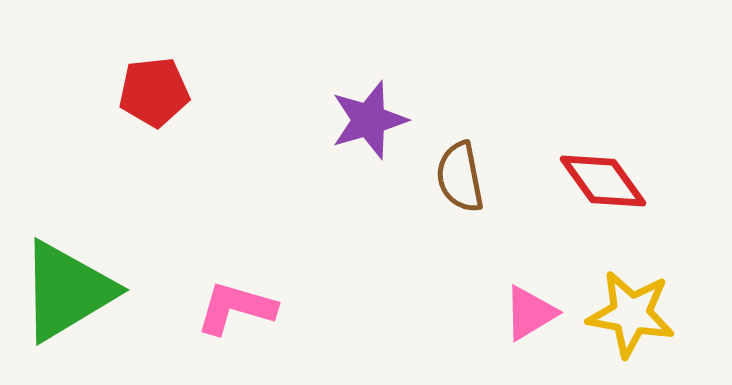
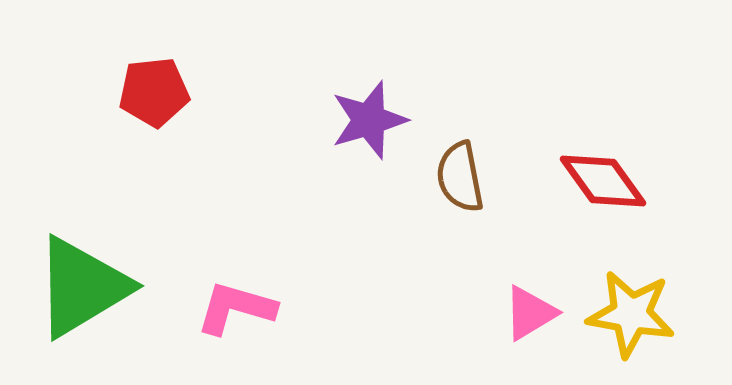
green triangle: moved 15 px right, 4 px up
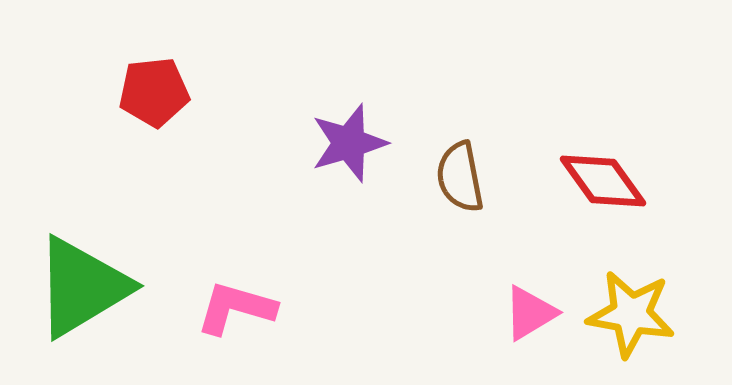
purple star: moved 20 px left, 23 px down
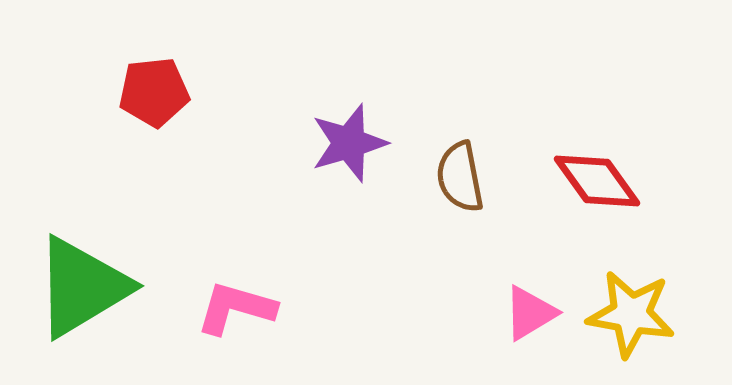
red diamond: moved 6 px left
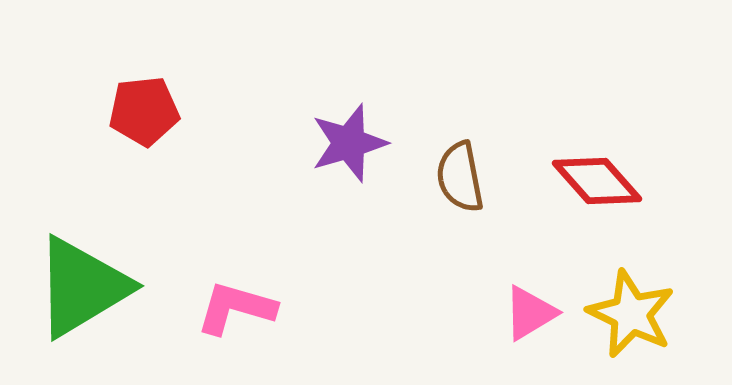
red pentagon: moved 10 px left, 19 px down
red diamond: rotated 6 degrees counterclockwise
yellow star: rotated 16 degrees clockwise
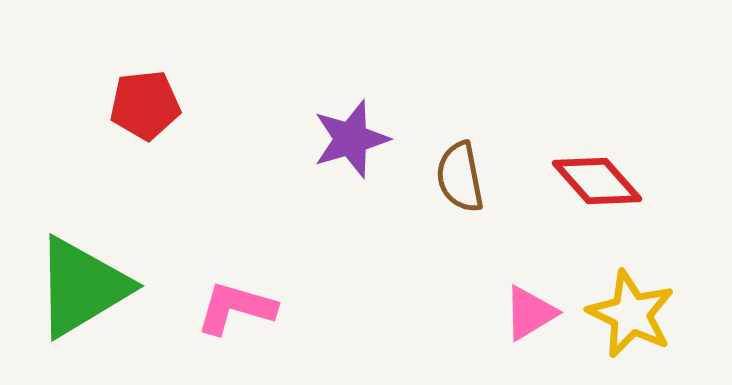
red pentagon: moved 1 px right, 6 px up
purple star: moved 2 px right, 4 px up
